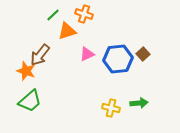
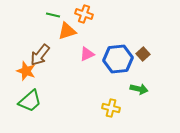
green line: rotated 56 degrees clockwise
green arrow: moved 14 px up; rotated 18 degrees clockwise
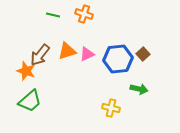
orange triangle: moved 20 px down
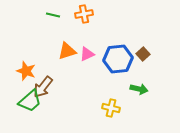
orange cross: rotated 30 degrees counterclockwise
brown arrow: moved 3 px right, 32 px down
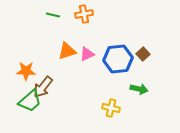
orange star: rotated 18 degrees counterclockwise
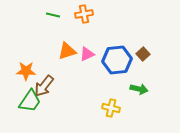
blue hexagon: moved 1 px left, 1 px down
brown arrow: moved 1 px right, 1 px up
green trapezoid: rotated 15 degrees counterclockwise
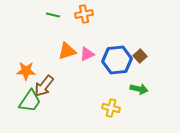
brown square: moved 3 px left, 2 px down
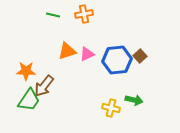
green arrow: moved 5 px left, 11 px down
green trapezoid: moved 1 px left, 1 px up
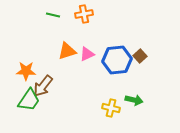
brown arrow: moved 1 px left
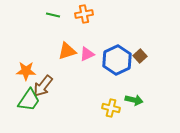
blue hexagon: rotated 20 degrees counterclockwise
